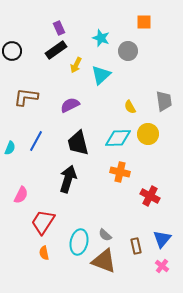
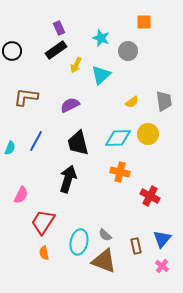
yellow semicircle: moved 2 px right, 5 px up; rotated 96 degrees counterclockwise
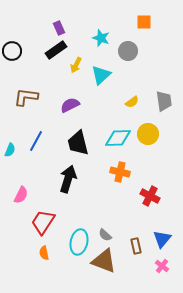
cyan semicircle: moved 2 px down
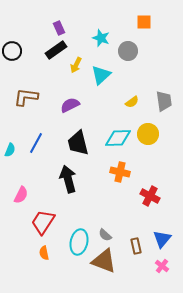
blue line: moved 2 px down
black arrow: rotated 32 degrees counterclockwise
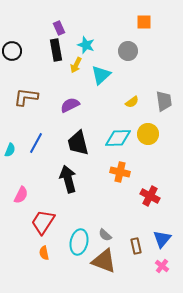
cyan star: moved 15 px left, 7 px down
black rectangle: rotated 65 degrees counterclockwise
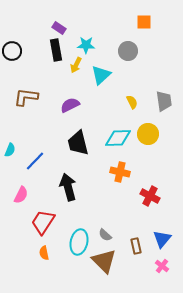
purple rectangle: rotated 32 degrees counterclockwise
cyan star: rotated 18 degrees counterclockwise
yellow semicircle: rotated 80 degrees counterclockwise
blue line: moved 1 px left, 18 px down; rotated 15 degrees clockwise
black arrow: moved 8 px down
brown triangle: rotated 24 degrees clockwise
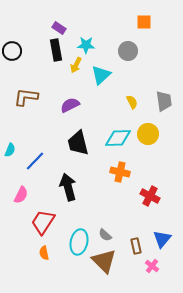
pink cross: moved 10 px left
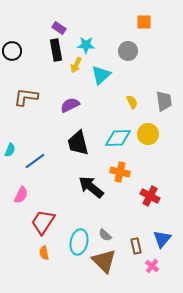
blue line: rotated 10 degrees clockwise
black arrow: moved 23 px right; rotated 36 degrees counterclockwise
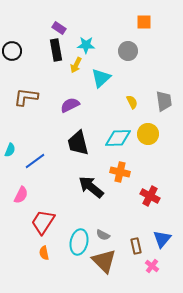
cyan triangle: moved 3 px down
gray semicircle: moved 2 px left; rotated 16 degrees counterclockwise
